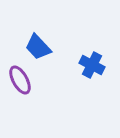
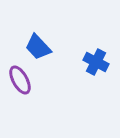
blue cross: moved 4 px right, 3 px up
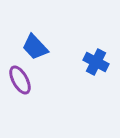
blue trapezoid: moved 3 px left
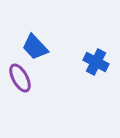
purple ellipse: moved 2 px up
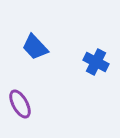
purple ellipse: moved 26 px down
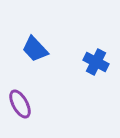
blue trapezoid: moved 2 px down
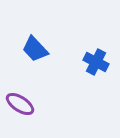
purple ellipse: rotated 28 degrees counterclockwise
